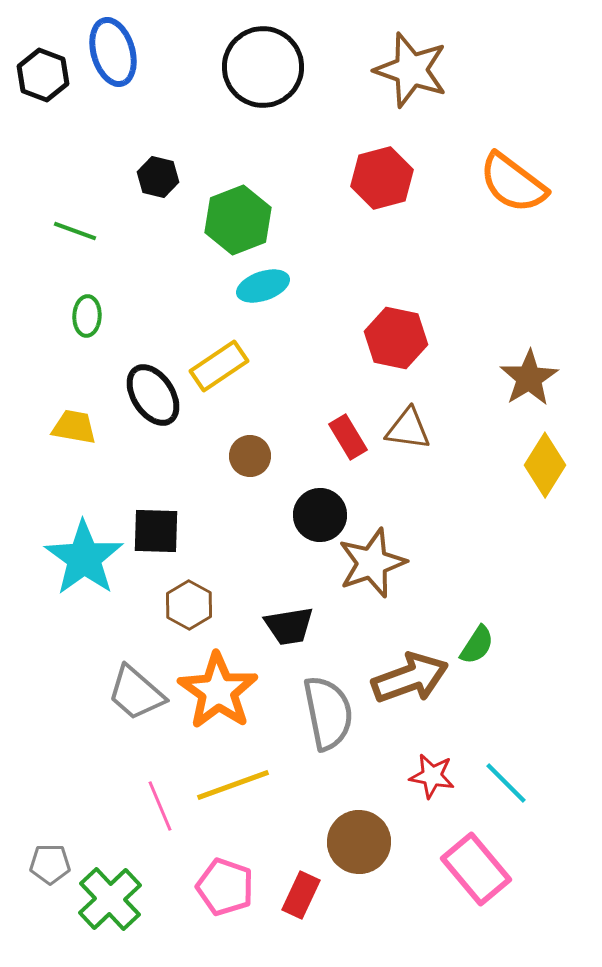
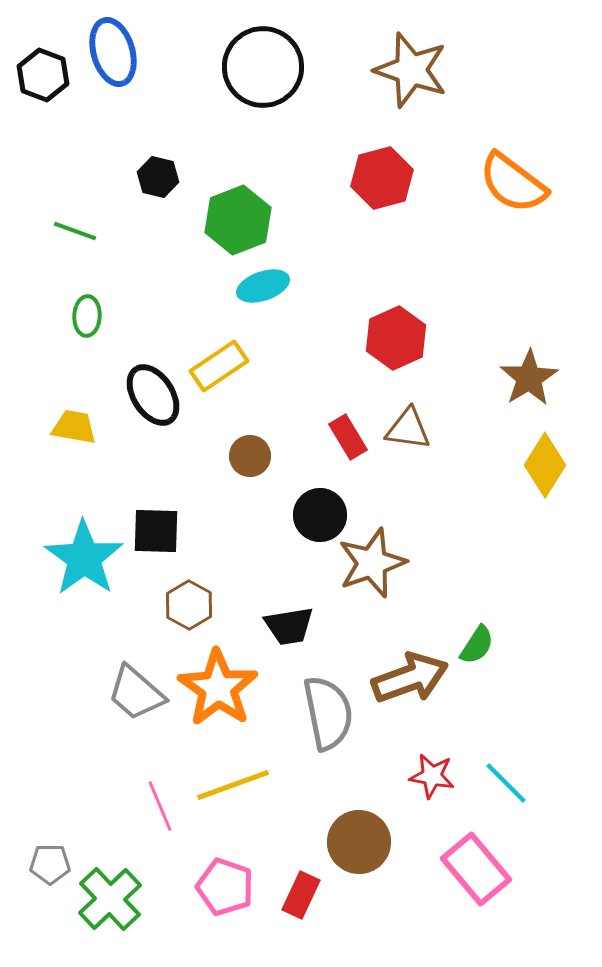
red hexagon at (396, 338): rotated 24 degrees clockwise
orange star at (218, 691): moved 3 px up
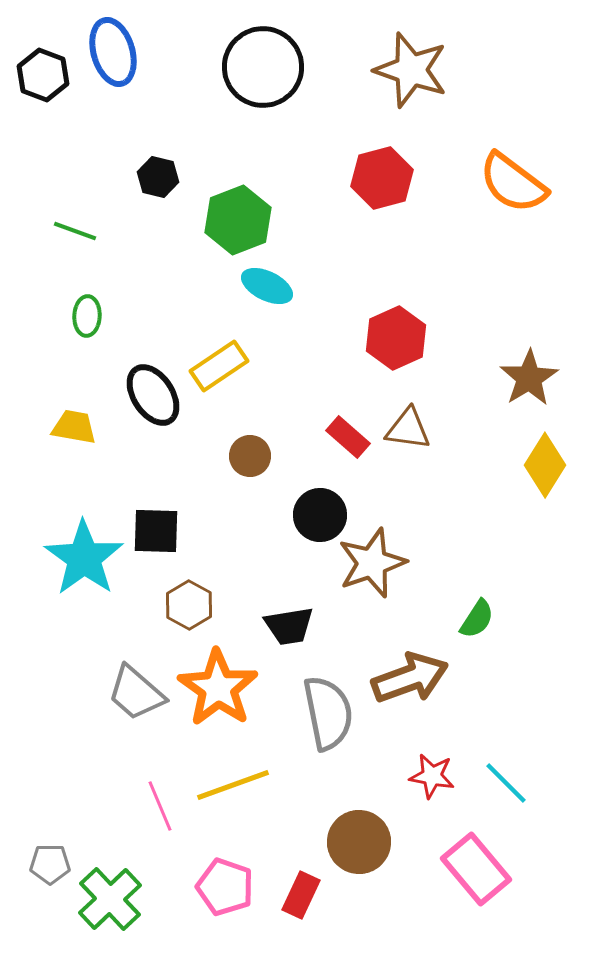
cyan ellipse at (263, 286): moved 4 px right; rotated 45 degrees clockwise
red rectangle at (348, 437): rotated 18 degrees counterclockwise
green semicircle at (477, 645): moved 26 px up
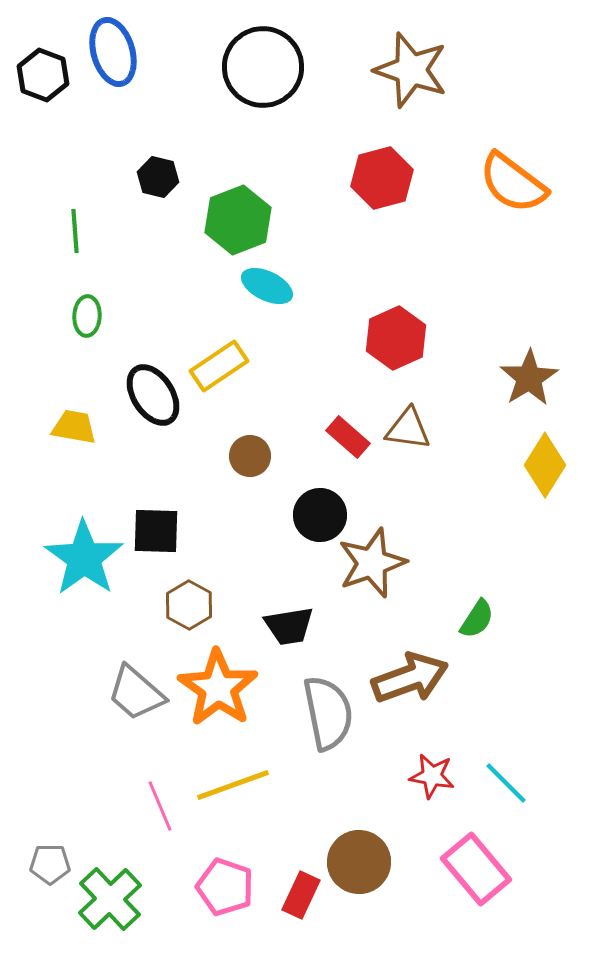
green line at (75, 231): rotated 66 degrees clockwise
brown circle at (359, 842): moved 20 px down
